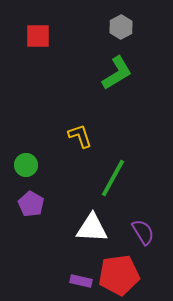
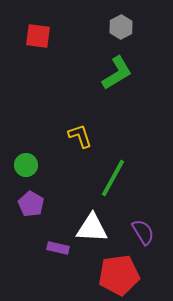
red square: rotated 8 degrees clockwise
purple rectangle: moved 23 px left, 33 px up
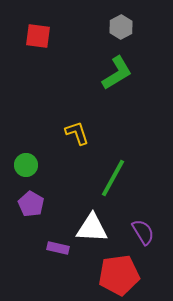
yellow L-shape: moved 3 px left, 3 px up
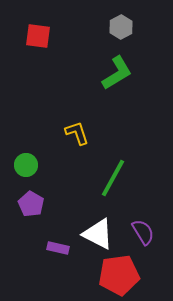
white triangle: moved 6 px right, 6 px down; rotated 24 degrees clockwise
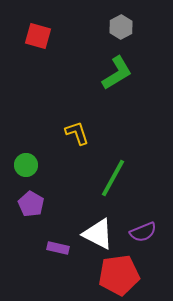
red square: rotated 8 degrees clockwise
purple semicircle: rotated 100 degrees clockwise
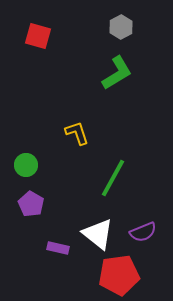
white triangle: rotated 12 degrees clockwise
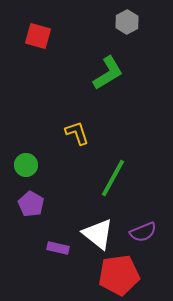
gray hexagon: moved 6 px right, 5 px up
green L-shape: moved 9 px left
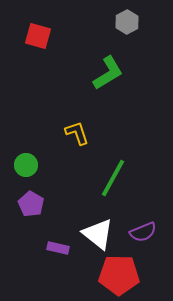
red pentagon: rotated 9 degrees clockwise
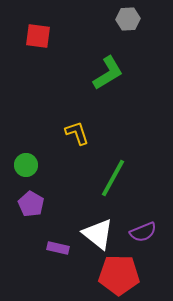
gray hexagon: moved 1 px right, 3 px up; rotated 25 degrees clockwise
red square: rotated 8 degrees counterclockwise
